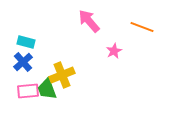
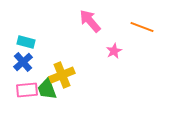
pink arrow: moved 1 px right
pink rectangle: moved 1 px left, 1 px up
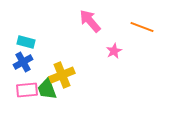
blue cross: rotated 12 degrees clockwise
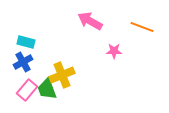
pink arrow: rotated 20 degrees counterclockwise
pink star: rotated 28 degrees clockwise
pink rectangle: rotated 45 degrees counterclockwise
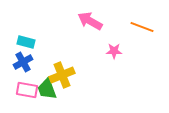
pink rectangle: rotated 60 degrees clockwise
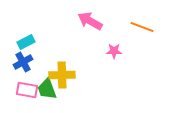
cyan rectangle: rotated 42 degrees counterclockwise
yellow cross: rotated 20 degrees clockwise
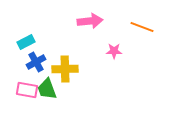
pink arrow: rotated 145 degrees clockwise
blue cross: moved 13 px right
yellow cross: moved 3 px right, 6 px up
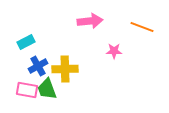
blue cross: moved 2 px right, 4 px down
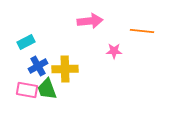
orange line: moved 4 px down; rotated 15 degrees counterclockwise
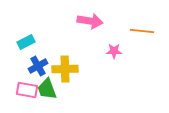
pink arrow: rotated 15 degrees clockwise
